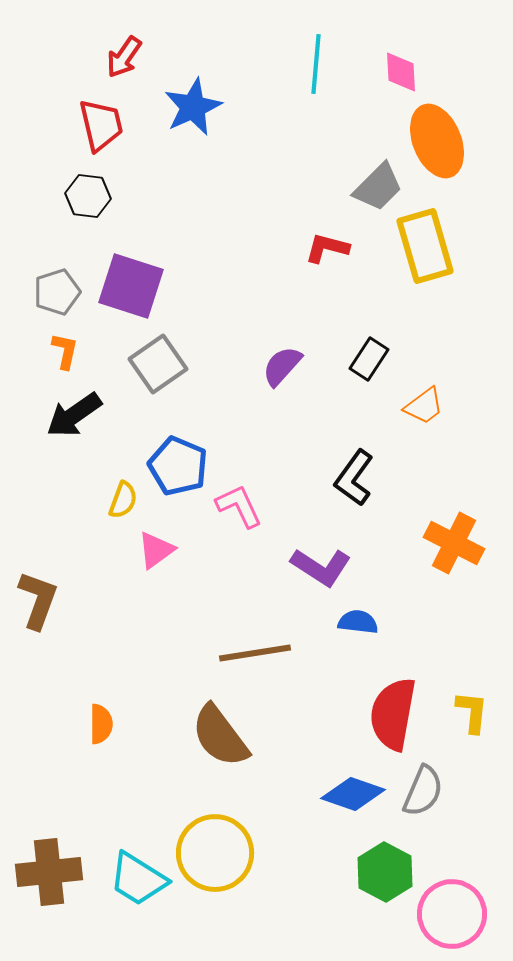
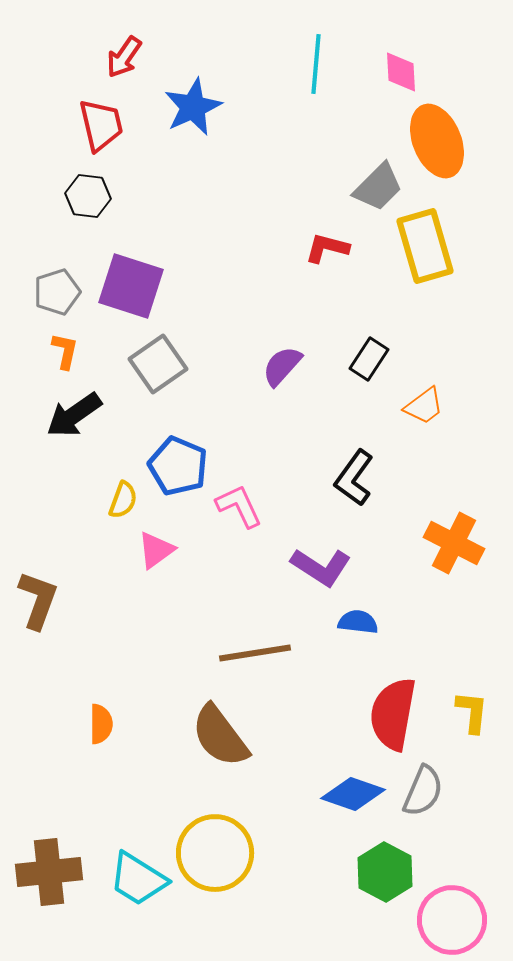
pink circle: moved 6 px down
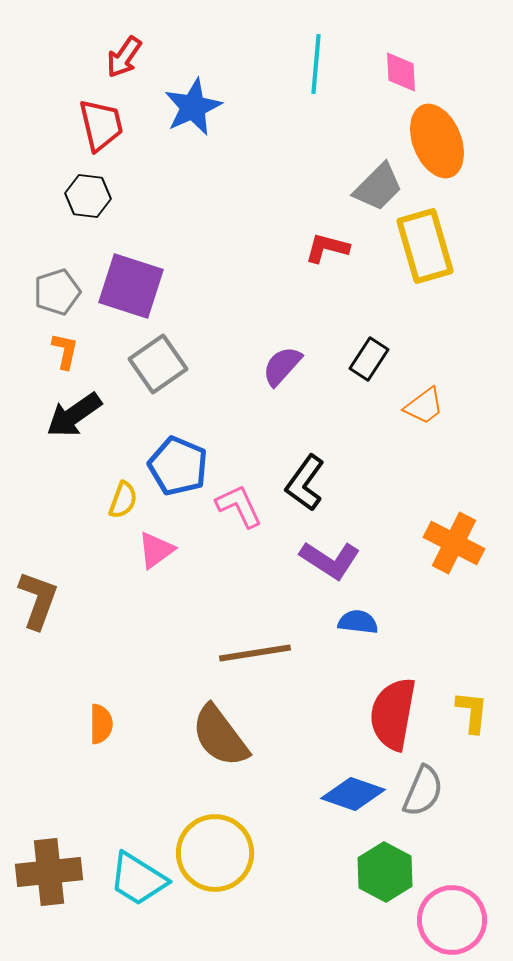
black L-shape: moved 49 px left, 5 px down
purple L-shape: moved 9 px right, 7 px up
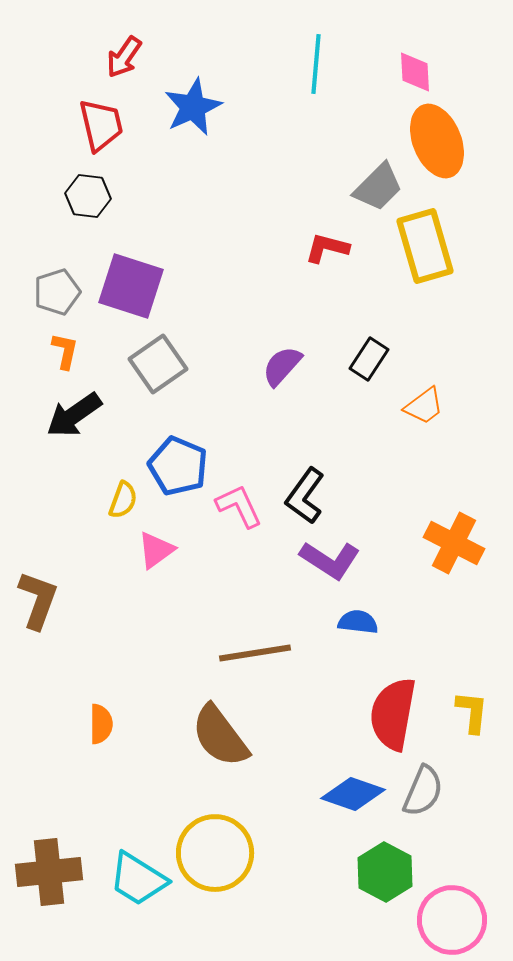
pink diamond: moved 14 px right
black L-shape: moved 13 px down
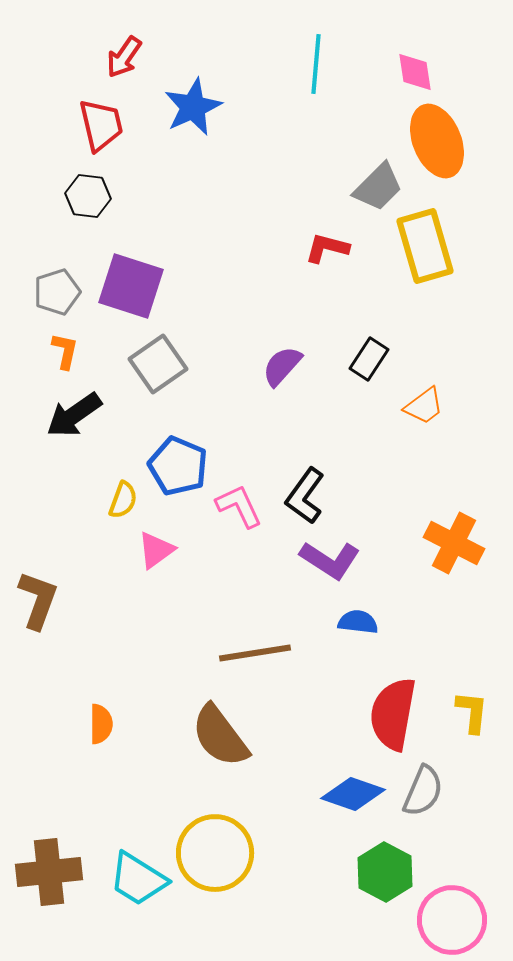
pink diamond: rotated 6 degrees counterclockwise
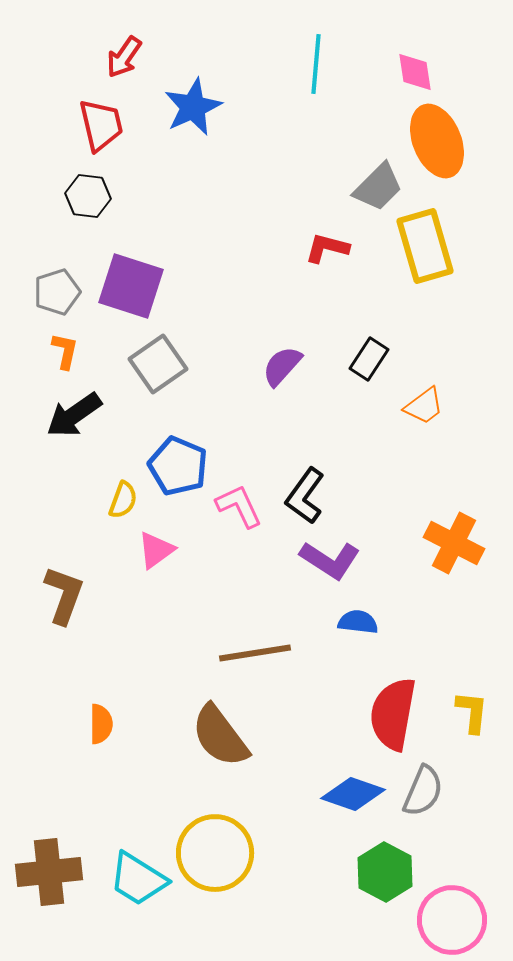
brown L-shape: moved 26 px right, 5 px up
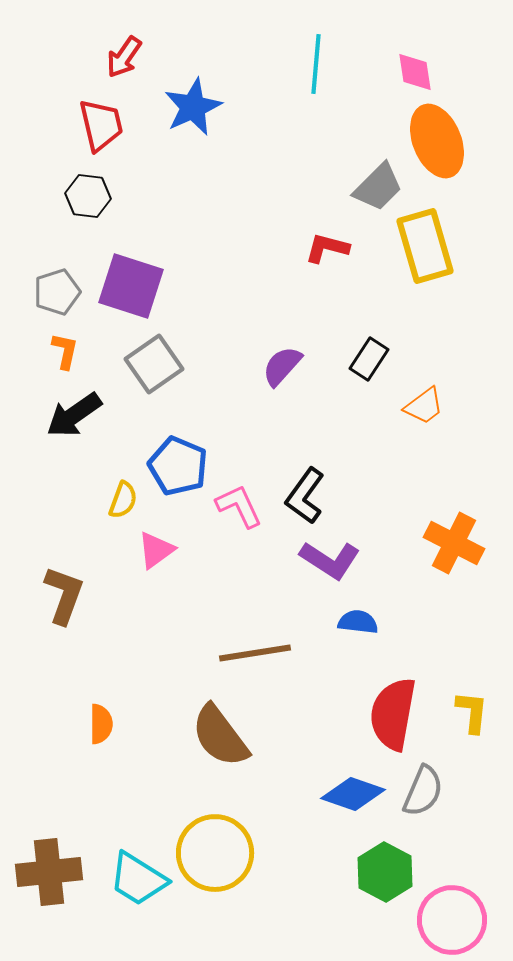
gray square: moved 4 px left
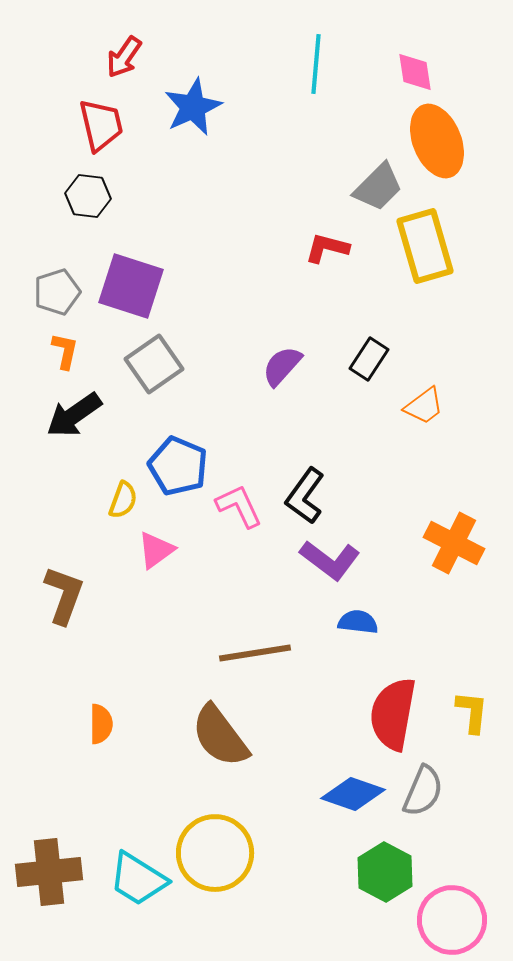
purple L-shape: rotated 4 degrees clockwise
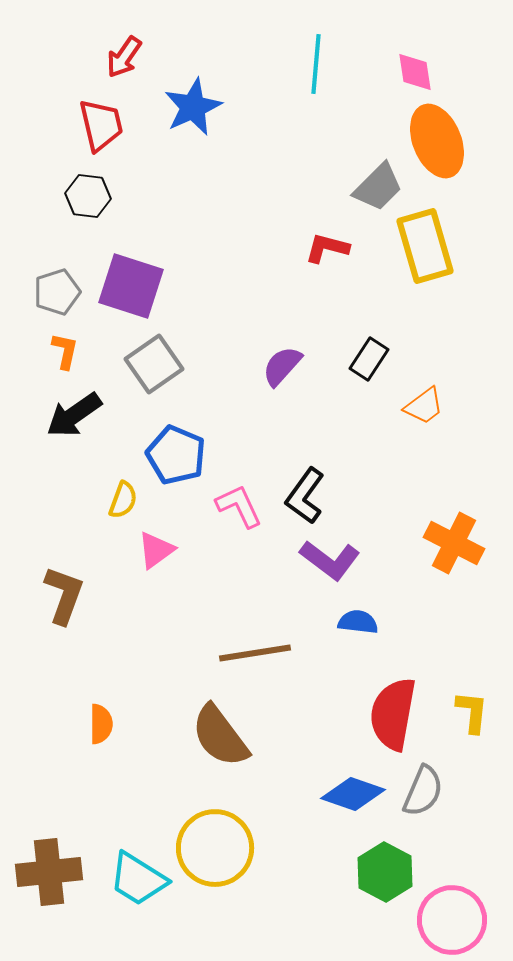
blue pentagon: moved 2 px left, 11 px up
yellow circle: moved 5 px up
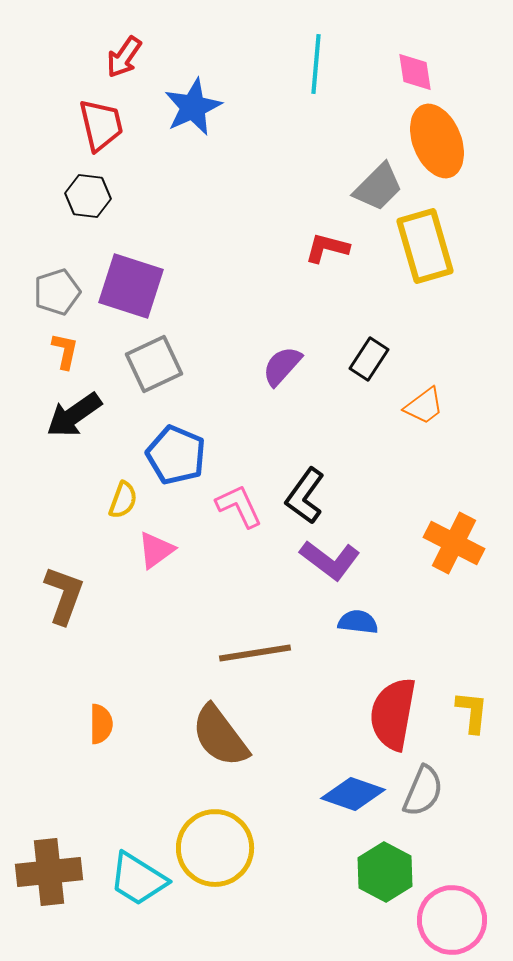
gray square: rotated 10 degrees clockwise
